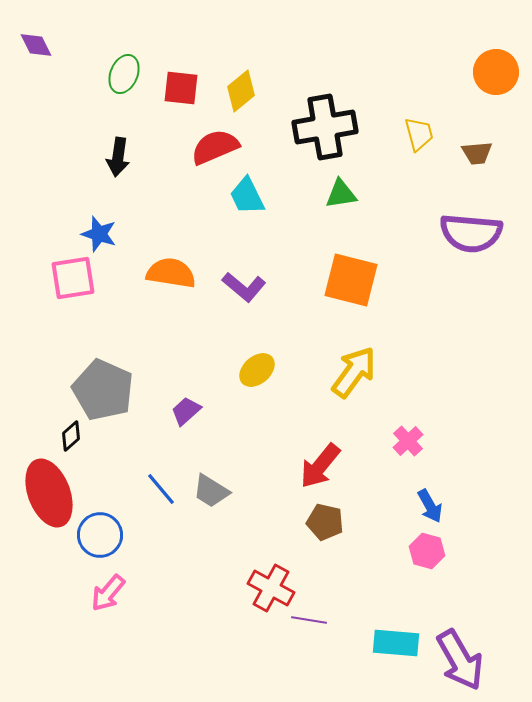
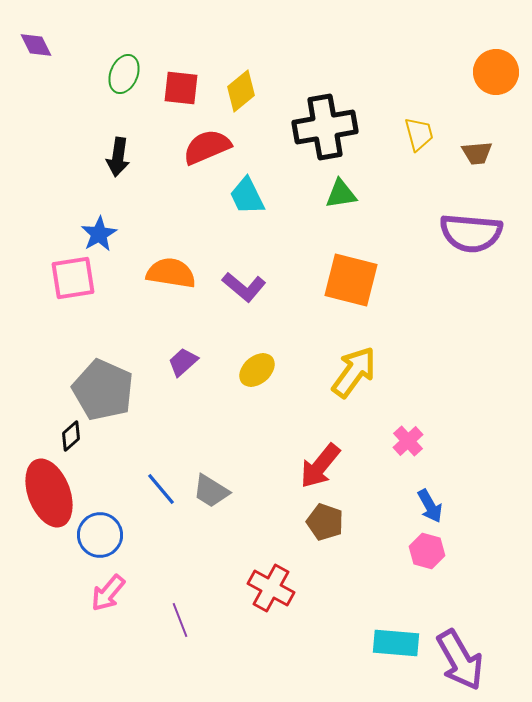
red semicircle: moved 8 px left
blue star: rotated 24 degrees clockwise
purple trapezoid: moved 3 px left, 49 px up
brown pentagon: rotated 6 degrees clockwise
purple line: moved 129 px left; rotated 60 degrees clockwise
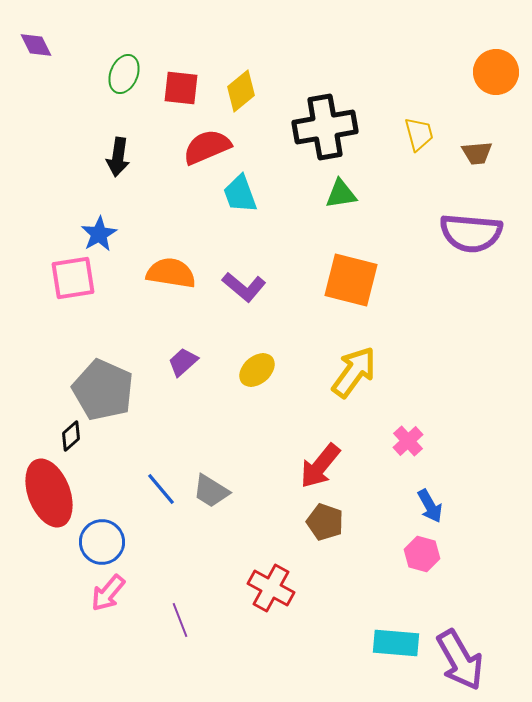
cyan trapezoid: moved 7 px left, 2 px up; rotated 6 degrees clockwise
blue circle: moved 2 px right, 7 px down
pink hexagon: moved 5 px left, 3 px down
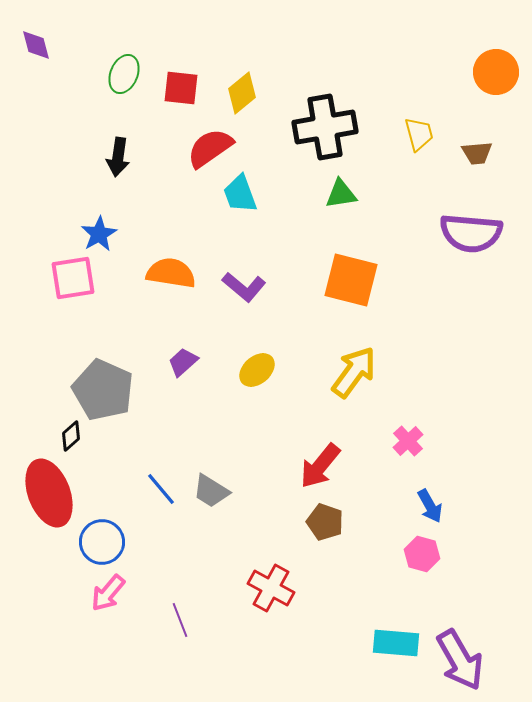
purple diamond: rotated 12 degrees clockwise
yellow diamond: moved 1 px right, 2 px down
red semicircle: moved 3 px right, 1 px down; rotated 12 degrees counterclockwise
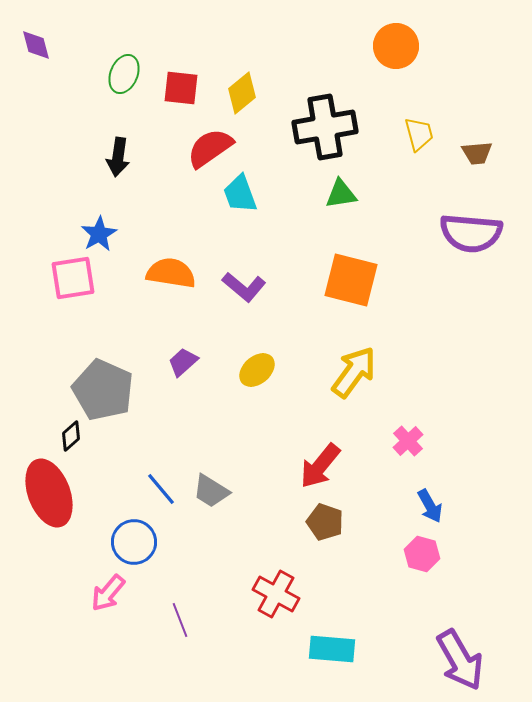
orange circle: moved 100 px left, 26 px up
blue circle: moved 32 px right
red cross: moved 5 px right, 6 px down
cyan rectangle: moved 64 px left, 6 px down
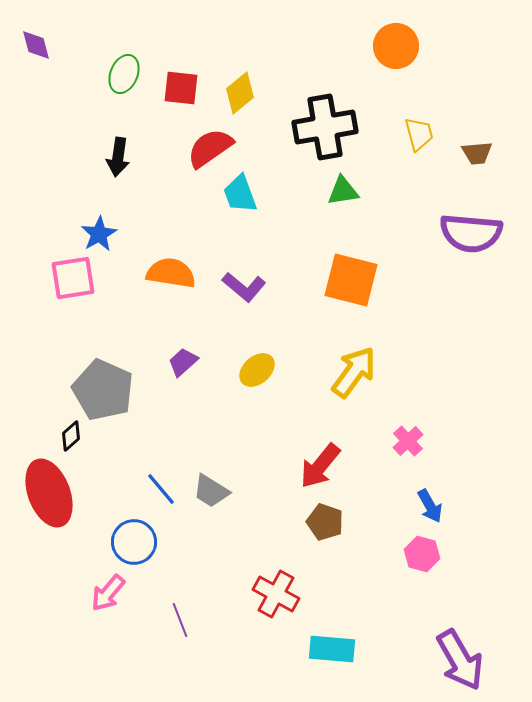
yellow diamond: moved 2 px left
green triangle: moved 2 px right, 3 px up
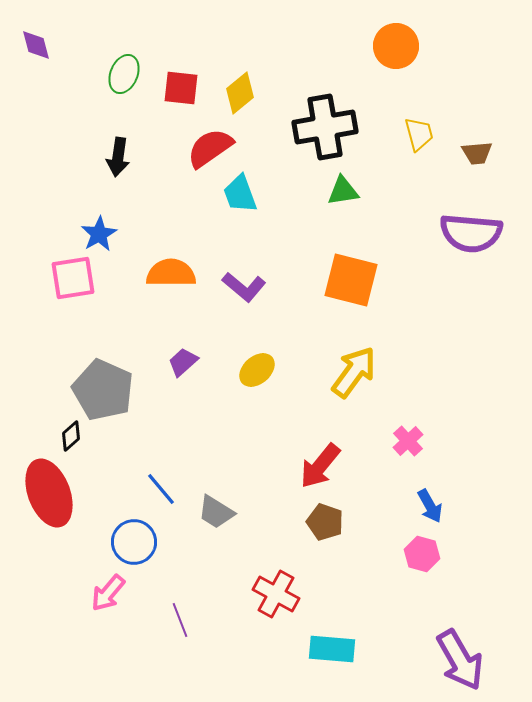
orange semicircle: rotated 9 degrees counterclockwise
gray trapezoid: moved 5 px right, 21 px down
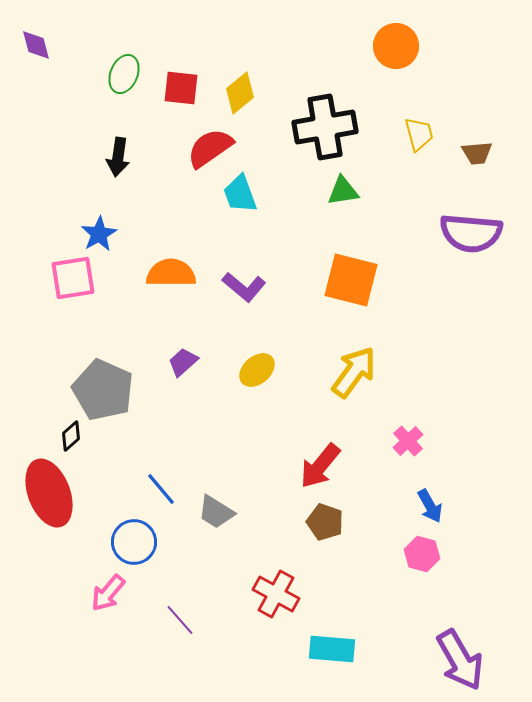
purple line: rotated 20 degrees counterclockwise
